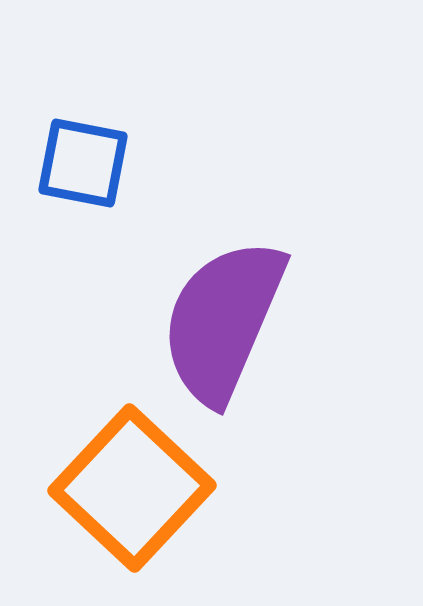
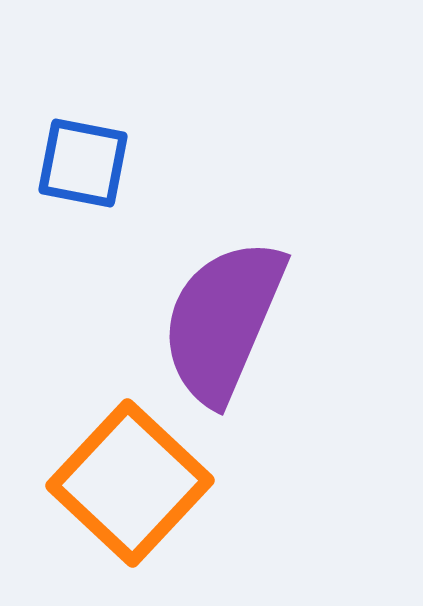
orange square: moved 2 px left, 5 px up
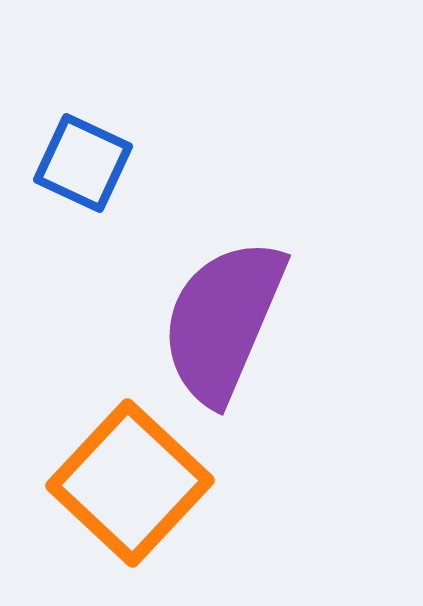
blue square: rotated 14 degrees clockwise
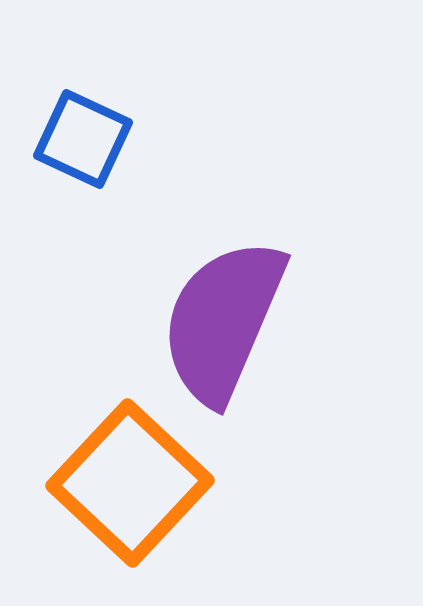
blue square: moved 24 px up
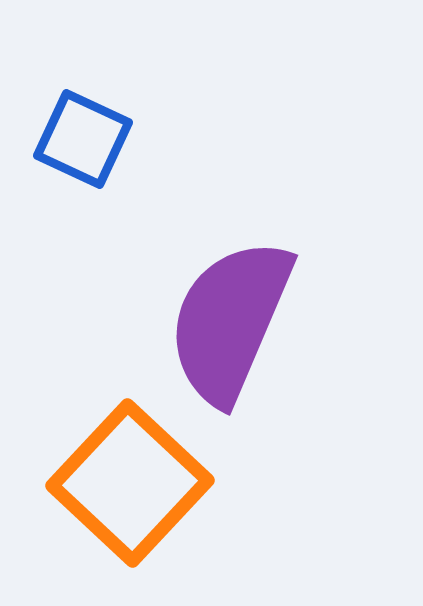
purple semicircle: moved 7 px right
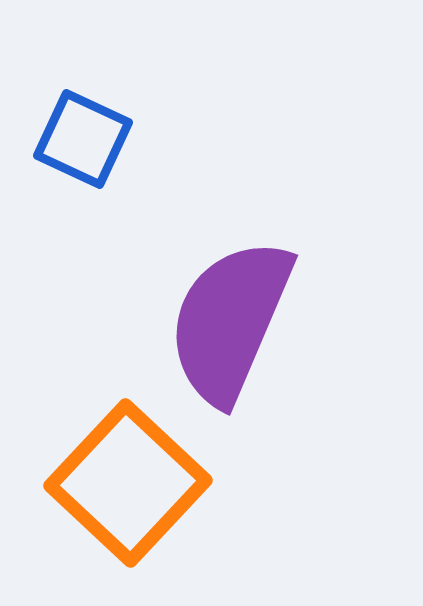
orange square: moved 2 px left
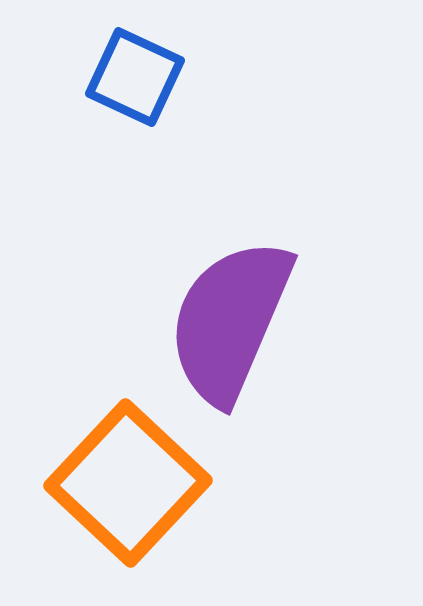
blue square: moved 52 px right, 62 px up
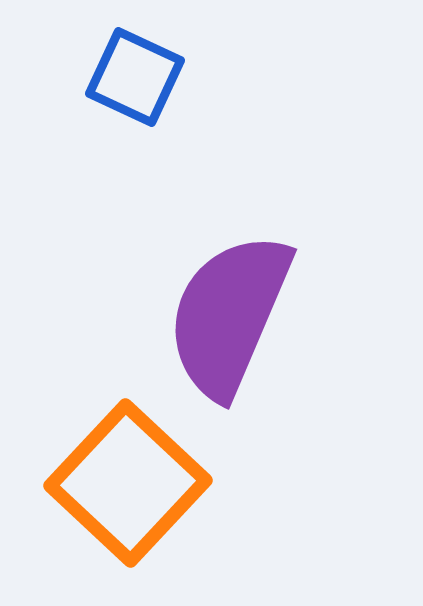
purple semicircle: moved 1 px left, 6 px up
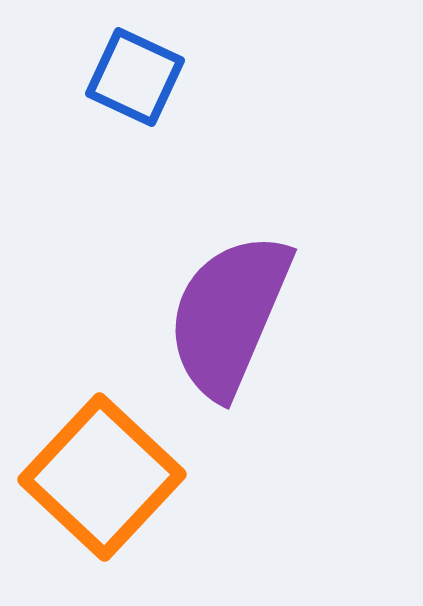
orange square: moved 26 px left, 6 px up
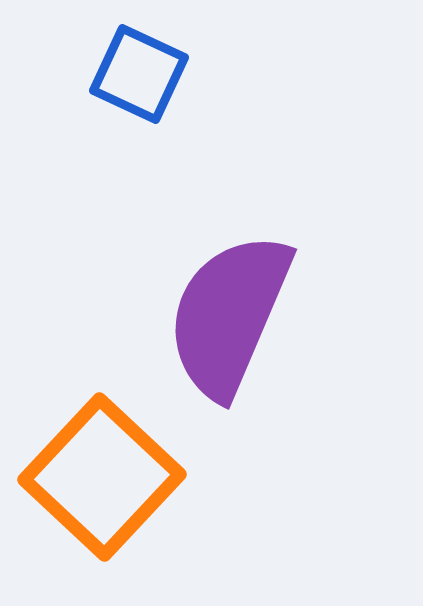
blue square: moved 4 px right, 3 px up
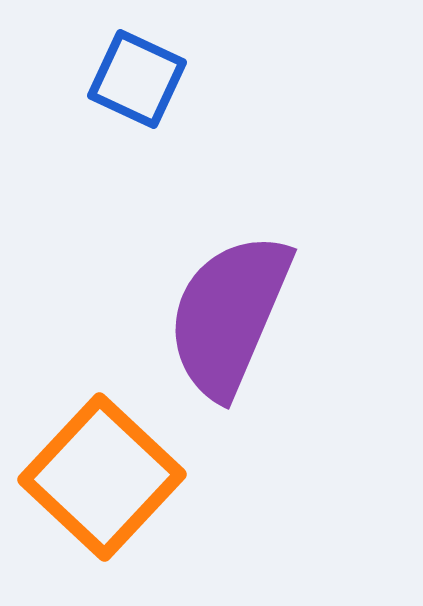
blue square: moved 2 px left, 5 px down
